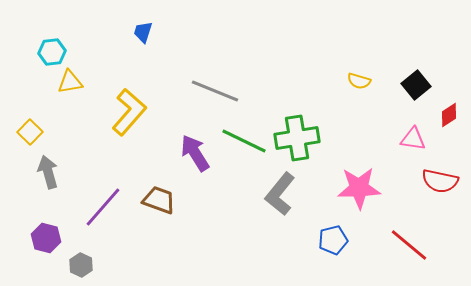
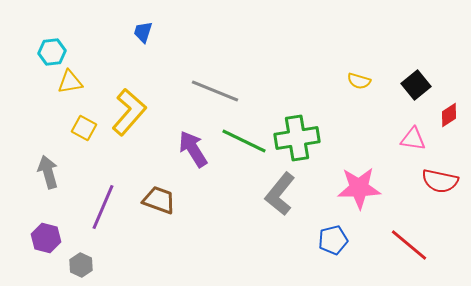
yellow square: moved 54 px right, 4 px up; rotated 15 degrees counterclockwise
purple arrow: moved 2 px left, 4 px up
purple line: rotated 18 degrees counterclockwise
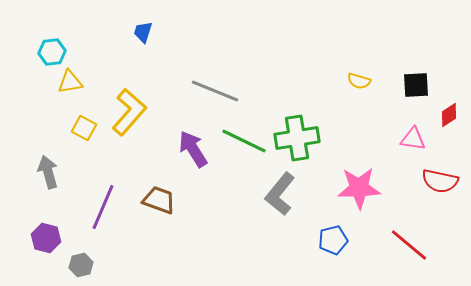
black square: rotated 36 degrees clockwise
gray hexagon: rotated 20 degrees clockwise
